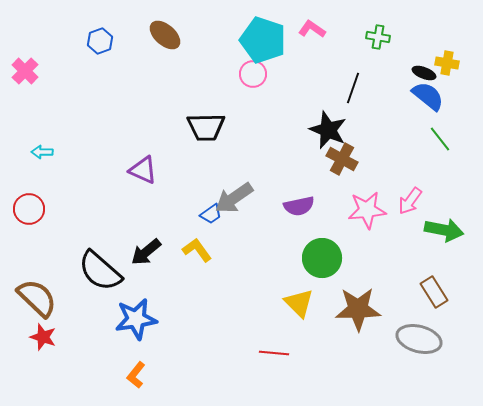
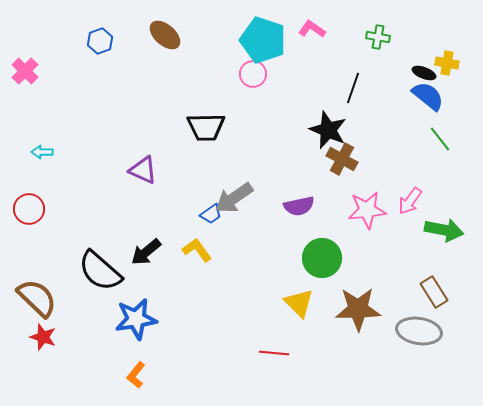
gray ellipse: moved 8 px up; rotated 6 degrees counterclockwise
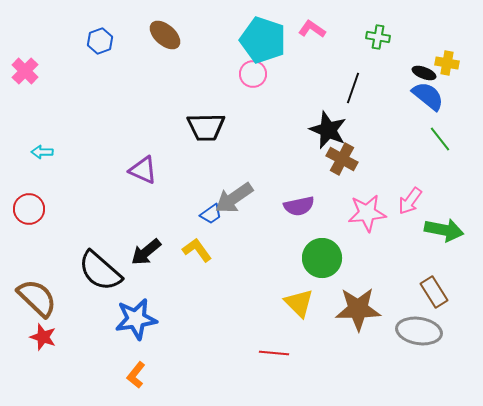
pink star: moved 3 px down
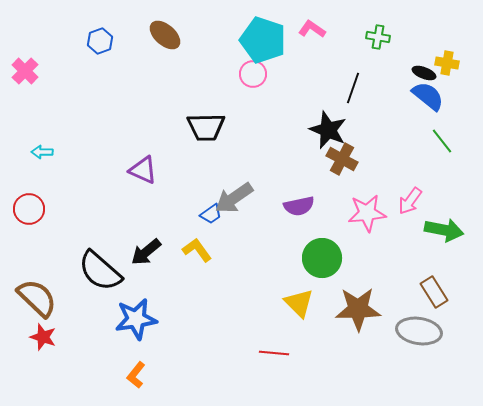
green line: moved 2 px right, 2 px down
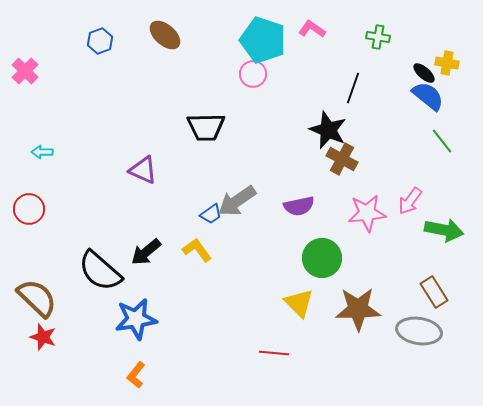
black ellipse: rotated 20 degrees clockwise
gray arrow: moved 3 px right, 3 px down
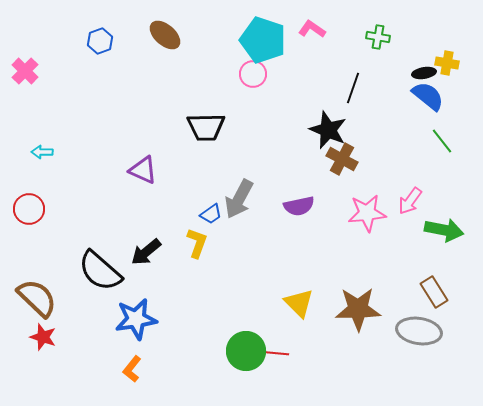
black ellipse: rotated 50 degrees counterclockwise
gray arrow: moved 2 px right, 2 px up; rotated 27 degrees counterclockwise
yellow L-shape: moved 7 px up; rotated 56 degrees clockwise
green circle: moved 76 px left, 93 px down
orange L-shape: moved 4 px left, 6 px up
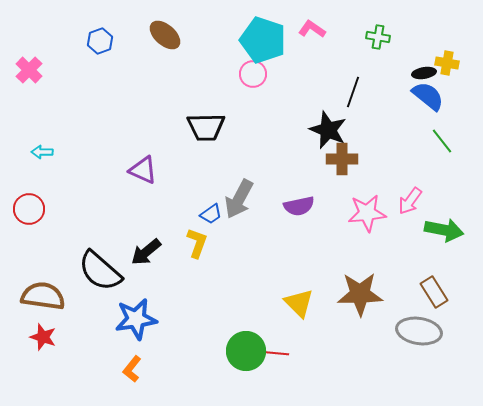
pink cross: moved 4 px right, 1 px up
black line: moved 4 px down
brown cross: rotated 28 degrees counterclockwise
brown semicircle: moved 6 px right, 2 px up; rotated 36 degrees counterclockwise
brown star: moved 2 px right, 15 px up
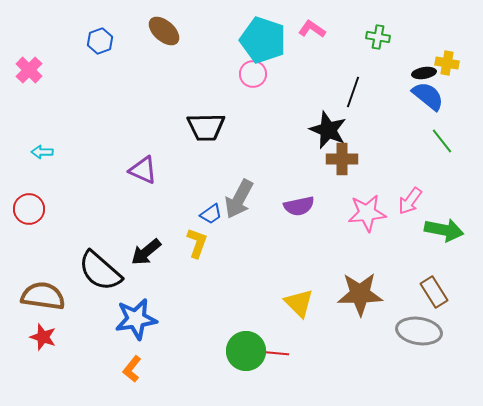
brown ellipse: moved 1 px left, 4 px up
